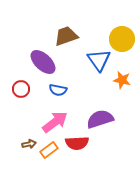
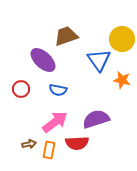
purple ellipse: moved 2 px up
purple semicircle: moved 4 px left
orange rectangle: rotated 42 degrees counterclockwise
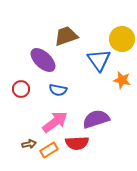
orange rectangle: rotated 48 degrees clockwise
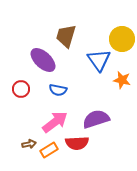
brown trapezoid: rotated 55 degrees counterclockwise
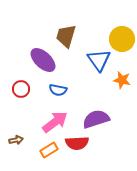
brown arrow: moved 13 px left, 4 px up
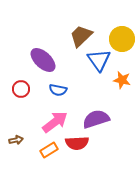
brown trapezoid: moved 15 px right; rotated 30 degrees clockwise
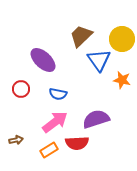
blue semicircle: moved 4 px down
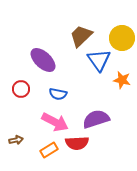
yellow circle: moved 1 px up
pink arrow: rotated 64 degrees clockwise
